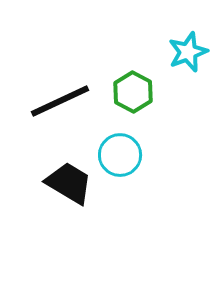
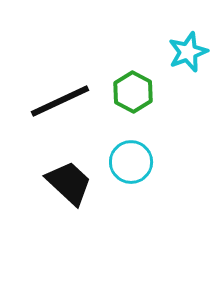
cyan circle: moved 11 px right, 7 px down
black trapezoid: rotated 12 degrees clockwise
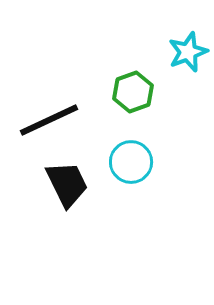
green hexagon: rotated 12 degrees clockwise
black line: moved 11 px left, 19 px down
black trapezoid: moved 2 px left, 1 px down; rotated 21 degrees clockwise
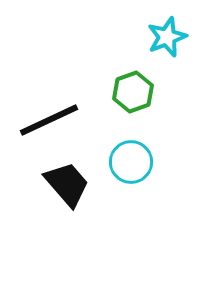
cyan star: moved 21 px left, 15 px up
black trapezoid: rotated 15 degrees counterclockwise
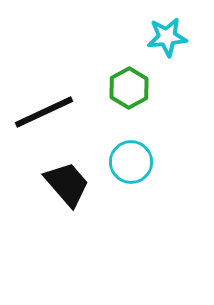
cyan star: rotated 15 degrees clockwise
green hexagon: moved 4 px left, 4 px up; rotated 9 degrees counterclockwise
black line: moved 5 px left, 8 px up
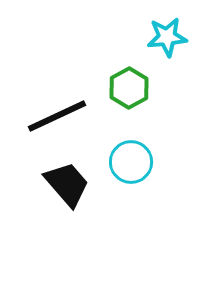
black line: moved 13 px right, 4 px down
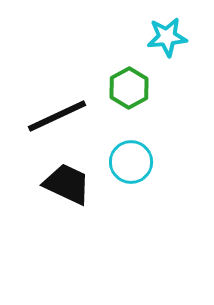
black trapezoid: rotated 24 degrees counterclockwise
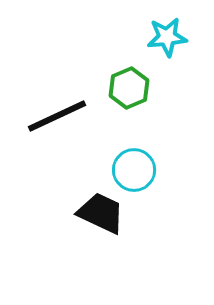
green hexagon: rotated 6 degrees clockwise
cyan circle: moved 3 px right, 8 px down
black trapezoid: moved 34 px right, 29 px down
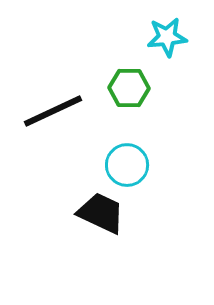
green hexagon: rotated 24 degrees clockwise
black line: moved 4 px left, 5 px up
cyan circle: moved 7 px left, 5 px up
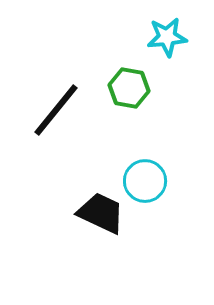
green hexagon: rotated 9 degrees clockwise
black line: moved 3 px right, 1 px up; rotated 26 degrees counterclockwise
cyan circle: moved 18 px right, 16 px down
